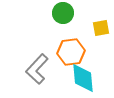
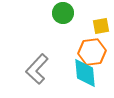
yellow square: moved 2 px up
orange hexagon: moved 21 px right
cyan diamond: moved 2 px right, 5 px up
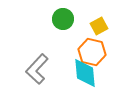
green circle: moved 6 px down
yellow square: moved 2 px left; rotated 18 degrees counterclockwise
orange hexagon: rotated 20 degrees clockwise
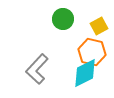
cyan diamond: rotated 68 degrees clockwise
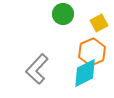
green circle: moved 5 px up
yellow square: moved 3 px up
orange hexagon: rotated 24 degrees clockwise
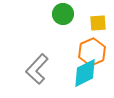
yellow square: moved 1 px left; rotated 24 degrees clockwise
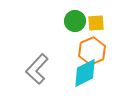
green circle: moved 12 px right, 7 px down
yellow square: moved 2 px left
orange hexagon: moved 1 px up
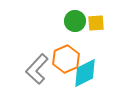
orange hexagon: moved 26 px left, 8 px down
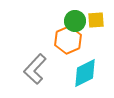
yellow square: moved 3 px up
orange hexagon: moved 2 px right, 19 px up
gray L-shape: moved 2 px left
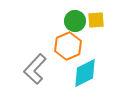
orange hexagon: moved 6 px down
